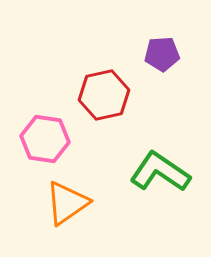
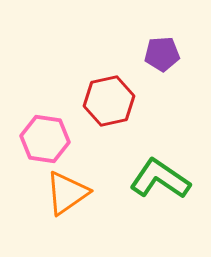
red hexagon: moved 5 px right, 6 px down
green L-shape: moved 7 px down
orange triangle: moved 10 px up
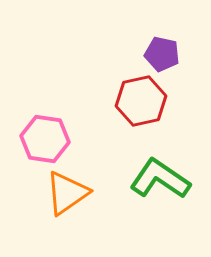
purple pentagon: rotated 16 degrees clockwise
red hexagon: moved 32 px right
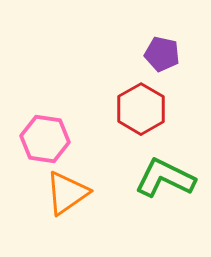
red hexagon: moved 8 px down; rotated 18 degrees counterclockwise
green L-shape: moved 5 px right, 1 px up; rotated 8 degrees counterclockwise
